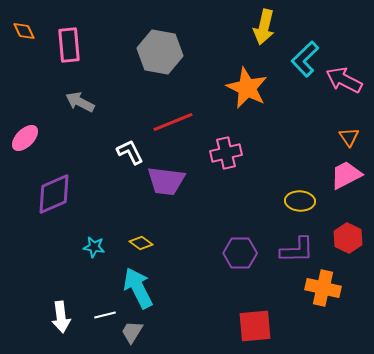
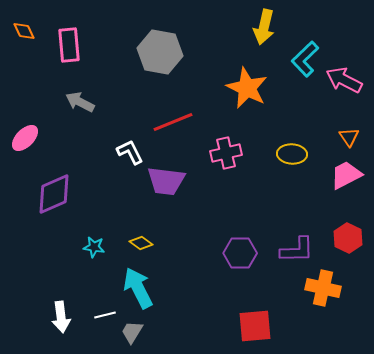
yellow ellipse: moved 8 px left, 47 px up
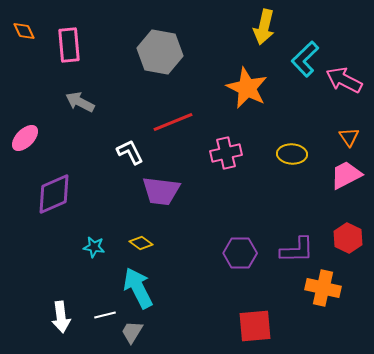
purple trapezoid: moved 5 px left, 10 px down
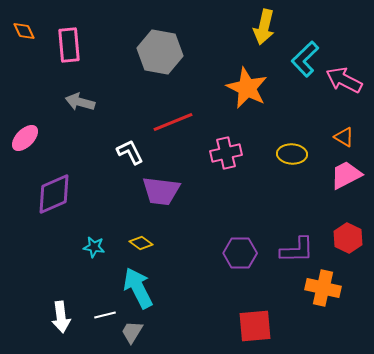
gray arrow: rotated 12 degrees counterclockwise
orange triangle: moved 5 px left; rotated 25 degrees counterclockwise
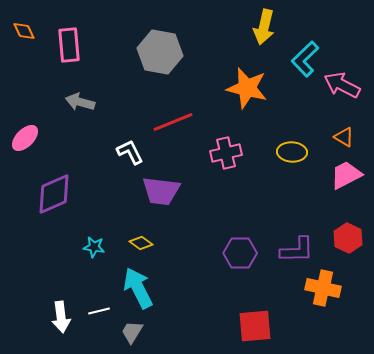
pink arrow: moved 2 px left, 5 px down
orange star: rotated 12 degrees counterclockwise
yellow ellipse: moved 2 px up
white line: moved 6 px left, 4 px up
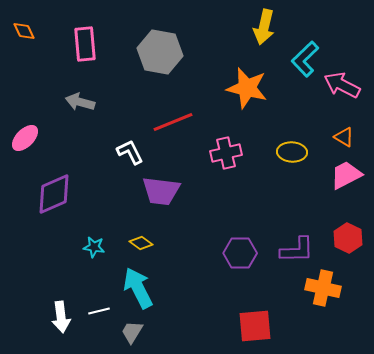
pink rectangle: moved 16 px right, 1 px up
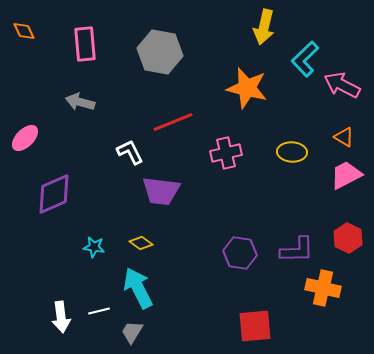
purple hexagon: rotated 8 degrees clockwise
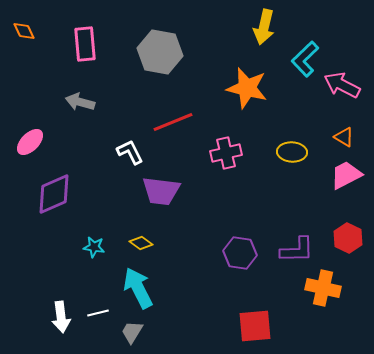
pink ellipse: moved 5 px right, 4 px down
white line: moved 1 px left, 2 px down
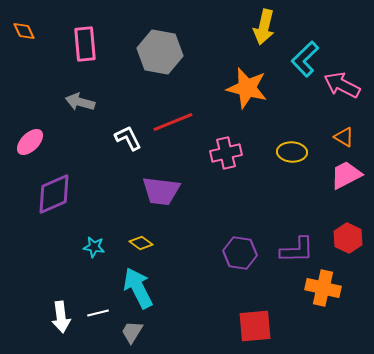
white L-shape: moved 2 px left, 14 px up
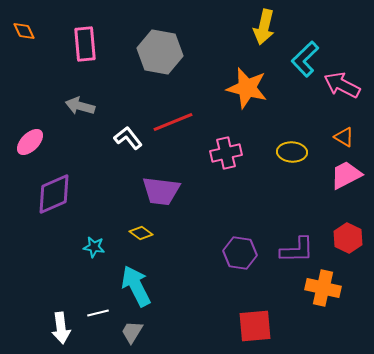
gray arrow: moved 4 px down
white L-shape: rotated 12 degrees counterclockwise
yellow diamond: moved 10 px up
cyan arrow: moved 2 px left, 2 px up
white arrow: moved 11 px down
